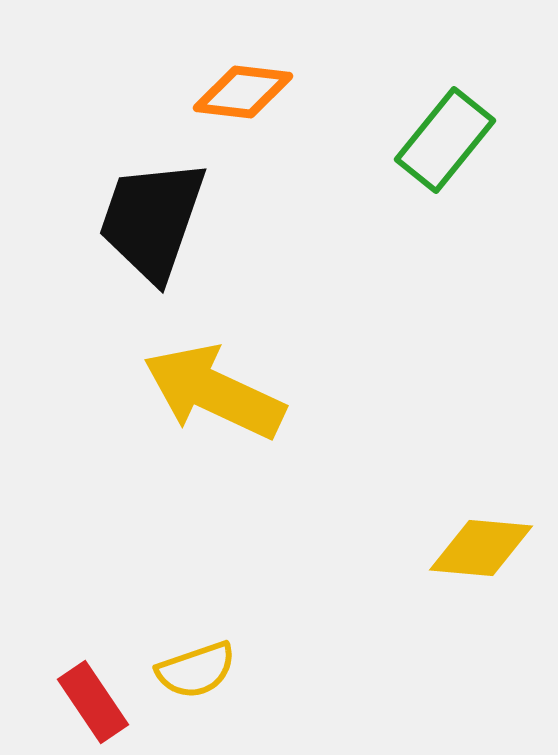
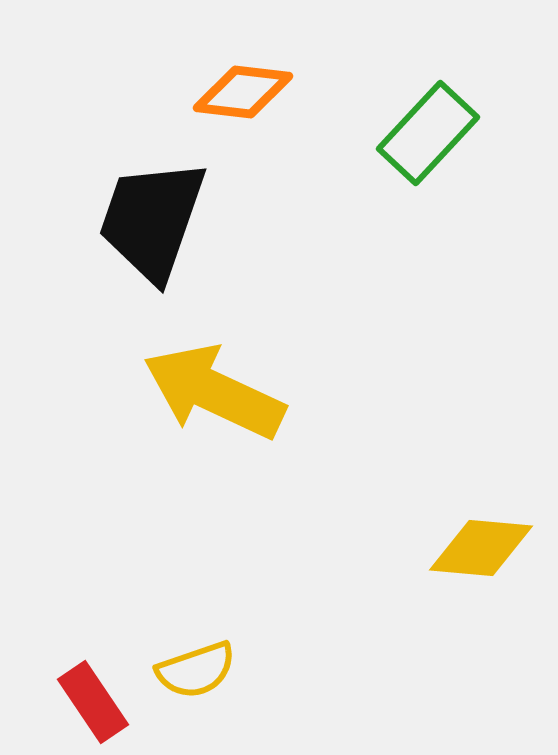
green rectangle: moved 17 px left, 7 px up; rotated 4 degrees clockwise
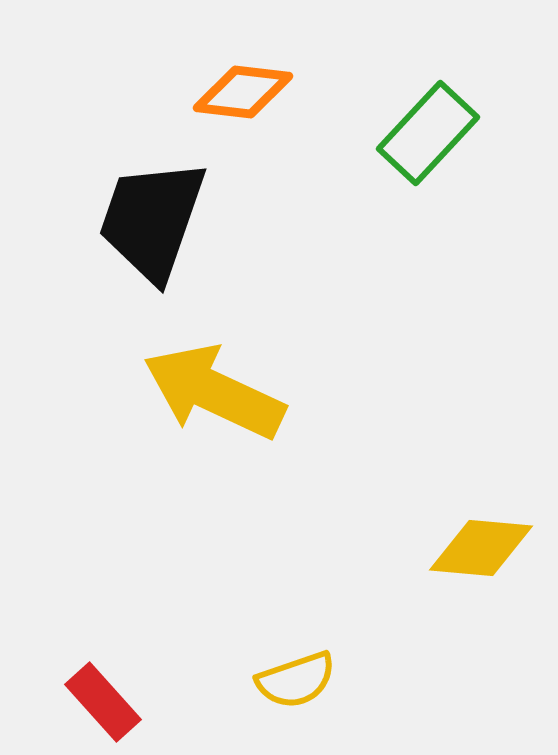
yellow semicircle: moved 100 px right, 10 px down
red rectangle: moved 10 px right; rotated 8 degrees counterclockwise
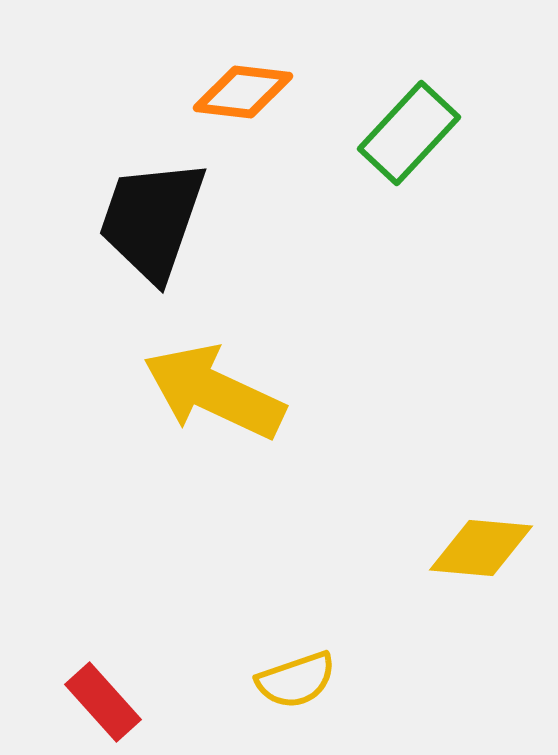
green rectangle: moved 19 px left
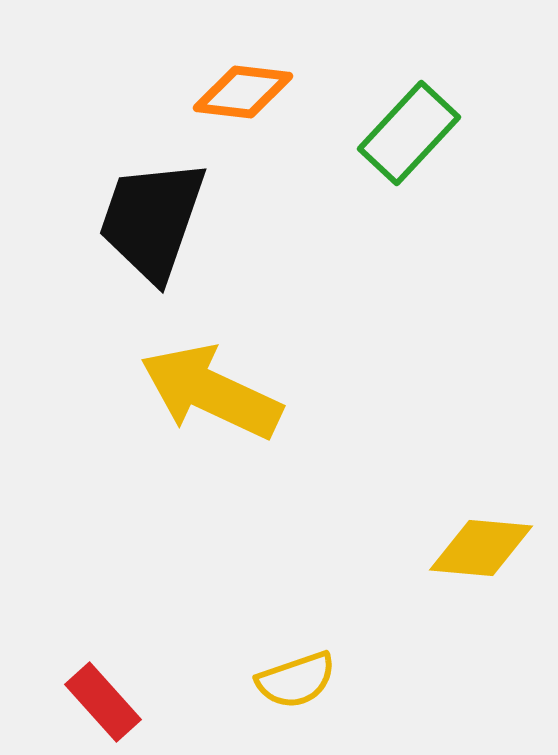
yellow arrow: moved 3 px left
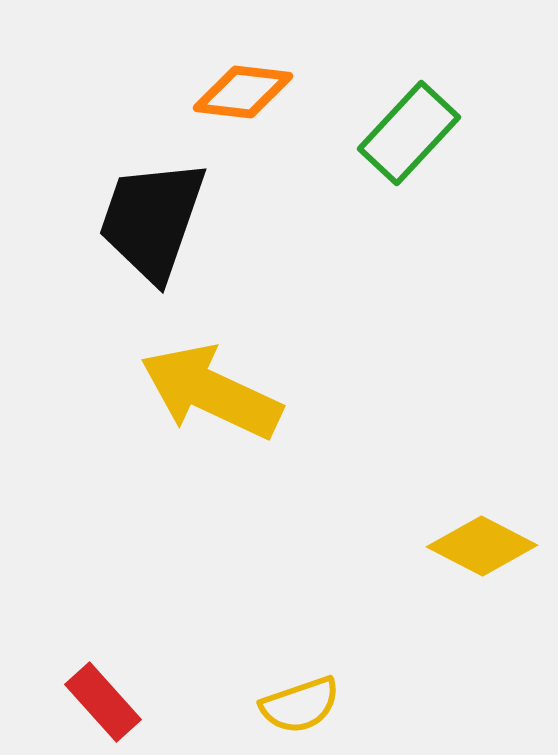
yellow diamond: moved 1 px right, 2 px up; rotated 22 degrees clockwise
yellow semicircle: moved 4 px right, 25 px down
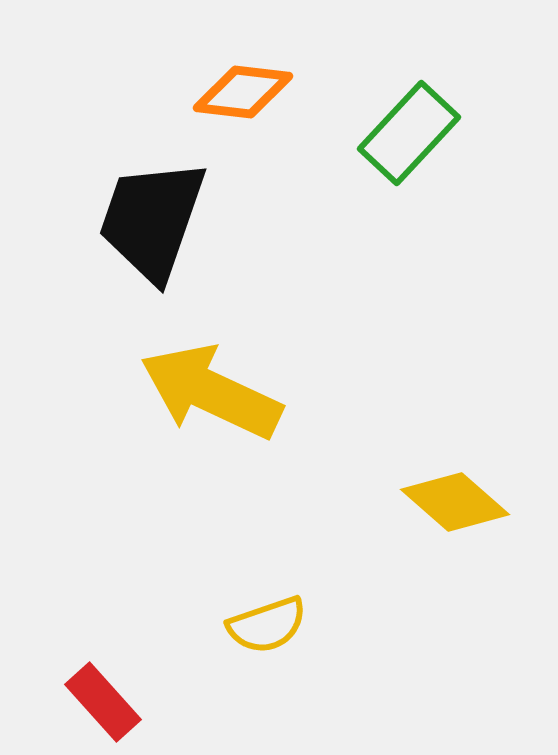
yellow diamond: moved 27 px left, 44 px up; rotated 14 degrees clockwise
yellow semicircle: moved 33 px left, 80 px up
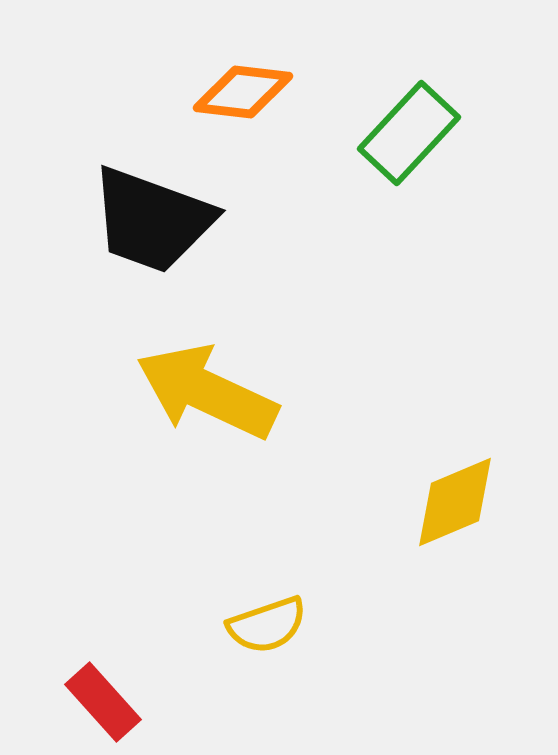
black trapezoid: rotated 89 degrees counterclockwise
yellow arrow: moved 4 px left
yellow diamond: rotated 64 degrees counterclockwise
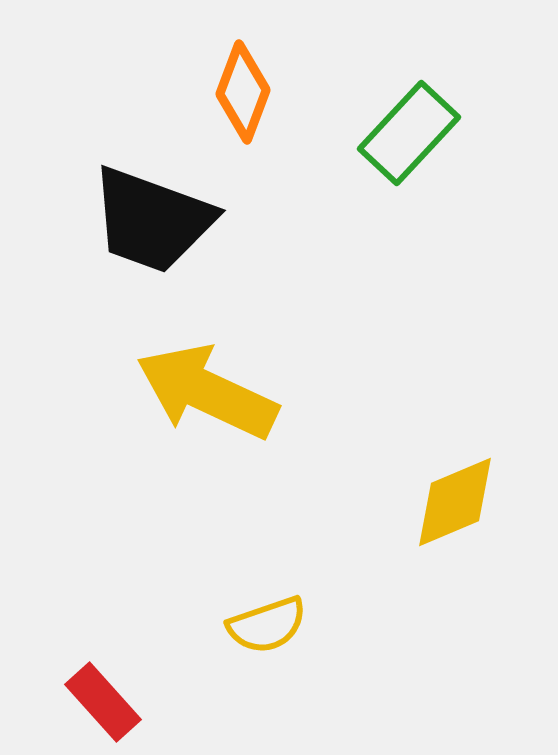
orange diamond: rotated 76 degrees counterclockwise
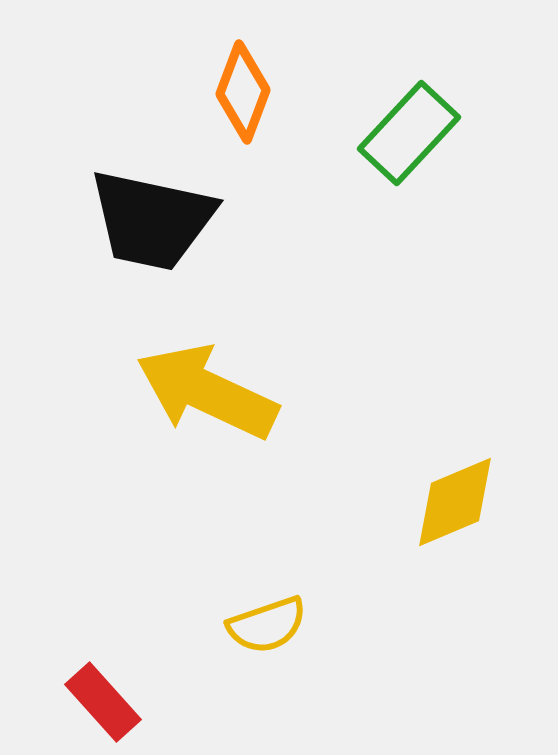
black trapezoid: rotated 8 degrees counterclockwise
